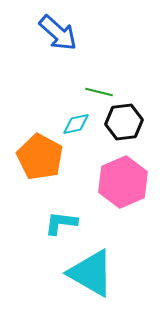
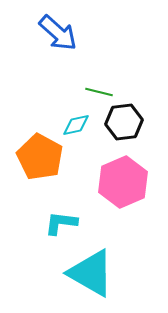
cyan diamond: moved 1 px down
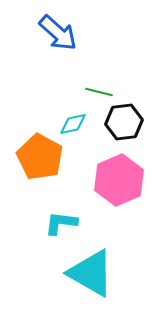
cyan diamond: moved 3 px left, 1 px up
pink hexagon: moved 4 px left, 2 px up
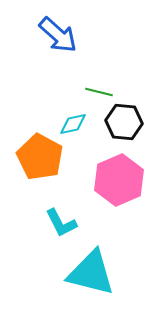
blue arrow: moved 2 px down
black hexagon: rotated 12 degrees clockwise
cyan L-shape: rotated 124 degrees counterclockwise
cyan triangle: rotated 16 degrees counterclockwise
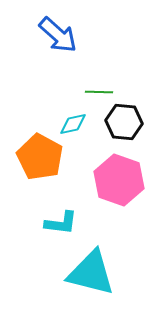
green line: rotated 12 degrees counterclockwise
pink hexagon: rotated 18 degrees counterclockwise
cyan L-shape: rotated 56 degrees counterclockwise
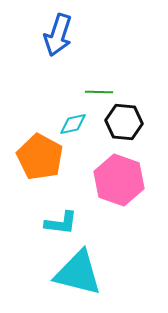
blue arrow: rotated 66 degrees clockwise
cyan triangle: moved 13 px left
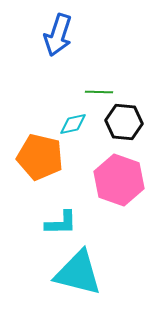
orange pentagon: rotated 15 degrees counterclockwise
cyan L-shape: rotated 8 degrees counterclockwise
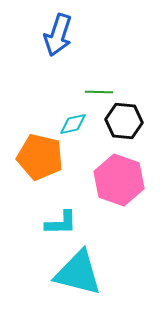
black hexagon: moved 1 px up
